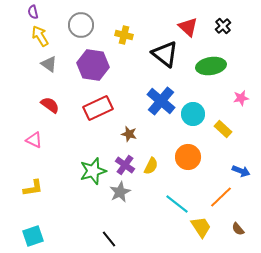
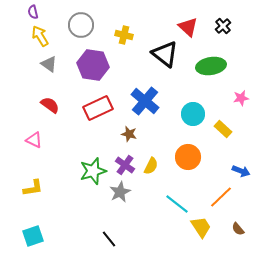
blue cross: moved 16 px left
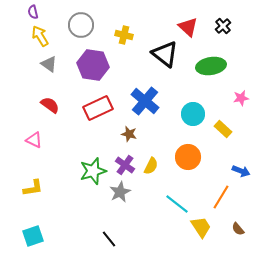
orange line: rotated 15 degrees counterclockwise
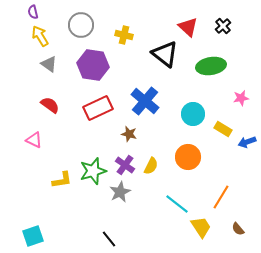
yellow rectangle: rotated 12 degrees counterclockwise
blue arrow: moved 6 px right, 29 px up; rotated 138 degrees clockwise
yellow L-shape: moved 29 px right, 8 px up
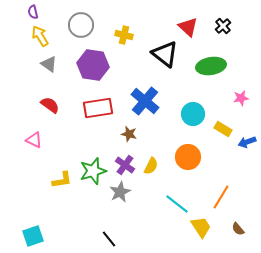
red rectangle: rotated 16 degrees clockwise
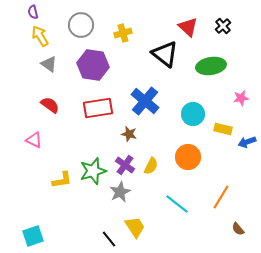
yellow cross: moved 1 px left, 2 px up; rotated 30 degrees counterclockwise
yellow rectangle: rotated 18 degrees counterclockwise
yellow trapezoid: moved 66 px left
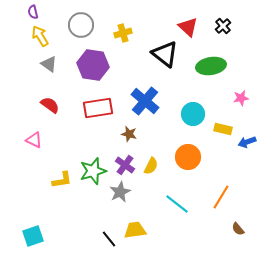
yellow trapezoid: moved 3 px down; rotated 65 degrees counterclockwise
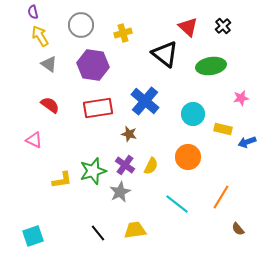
black line: moved 11 px left, 6 px up
